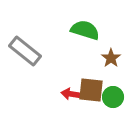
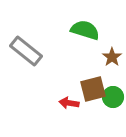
gray rectangle: moved 1 px right
brown star: moved 1 px right, 1 px up
brown square: moved 2 px right, 1 px up; rotated 20 degrees counterclockwise
red arrow: moved 2 px left, 9 px down
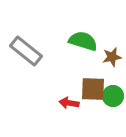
green semicircle: moved 2 px left, 11 px down
brown star: rotated 24 degrees clockwise
brown square: rotated 16 degrees clockwise
green circle: moved 1 px up
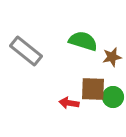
green circle: moved 1 px down
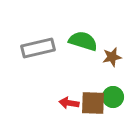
gray rectangle: moved 12 px right, 3 px up; rotated 52 degrees counterclockwise
brown square: moved 14 px down
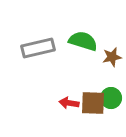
green circle: moved 2 px left, 1 px down
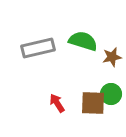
green circle: moved 4 px up
red arrow: moved 12 px left; rotated 48 degrees clockwise
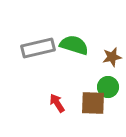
green semicircle: moved 9 px left, 4 px down
green circle: moved 3 px left, 7 px up
